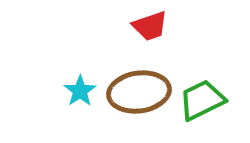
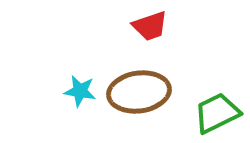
cyan star: rotated 28 degrees counterclockwise
green trapezoid: moved 15 px right, 13 px down
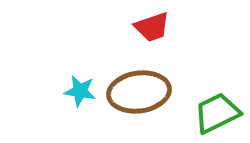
red trapezoid: moved 2 px right, 1 px down
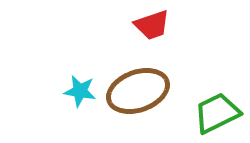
red trapezoid: moved 2 px up
brown ellipse: moved 1 px left, 1 px up; rotated 12 degrees counterclockwise
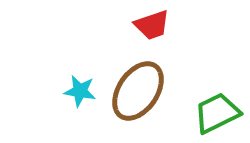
brown ellipse: rotated 36 degrees counterclockwise
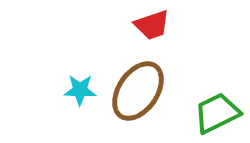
cyan star: moved 1 px up; rotated 8 degrees counterclockwise
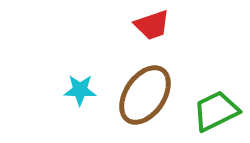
brown ellipse: moved 7 px right, 4 px down
green trapezoid: moved 1 px left, 2 px up
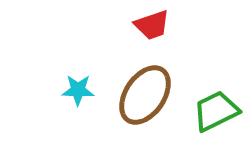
cyan star: moved 2 px left
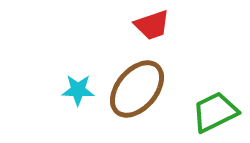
brown ellipse: moved 8 px left, 6 px up; rotated 6 degrees clockwise
green trapezoid: moved 1 px left, 1 px down
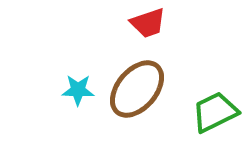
red trapezoid: moved 4 px left, 2 px up
